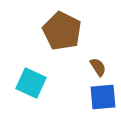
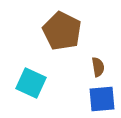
brown semicircle: rotated 24 degrees clockwise
blue square: moved 1 px left, 2 px down
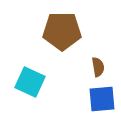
brown pentagon: rotated 27 degrees counterclockwise
cyan square: moved 1 px left, 1 px up
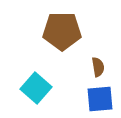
cyan square: moved 6 px right, 6 px down; rotated 16 degrees clockwise
blue square: moved 2 px left
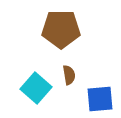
brown pentagon: moved 1 px left, 2 px up
brown semicircle: moved 29 px left, 8 px down
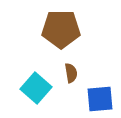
brown semicircle: moved 2 px right, 2 px up
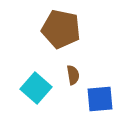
brown pentagon: rotated 12 degrees clockwise
brown semicircle: moved 2 px right, 2 px down
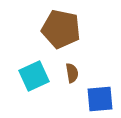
brown semicircle: moved 1 px left, 2 px up
cyan square: moved 2 px left, 12 px up; rotated 24 degrees clockwise
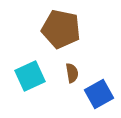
cyan square: moved 4 px left
blue square: moved 1 px left, 5 px up; rotated 24 degrees counterclockwise
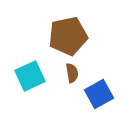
brown pentagon: moved 7 px right, 7 px down; rotated 24 degrees counterclockwise
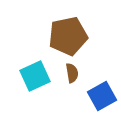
cyan square: moved 5 px right
blue square: moved 3 px right, 2 px down
